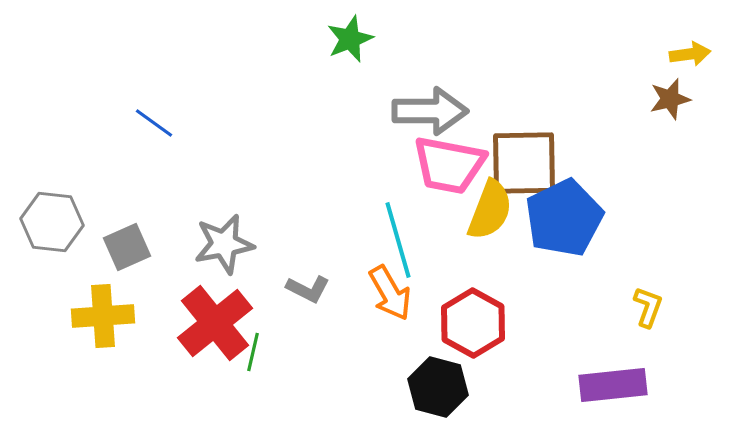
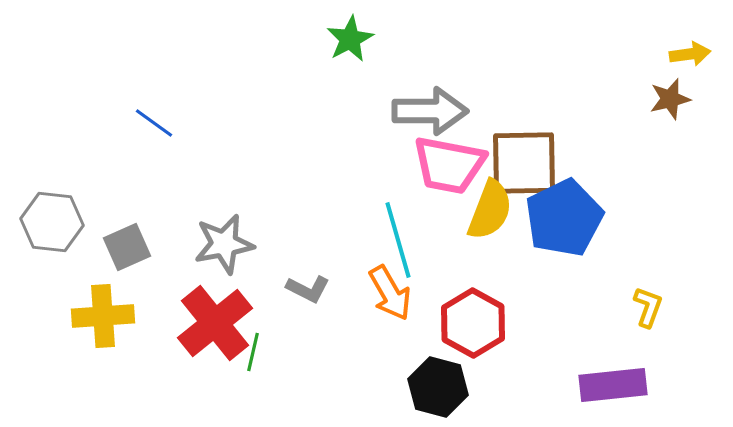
green star: rotated 6 degrees counterclockwise
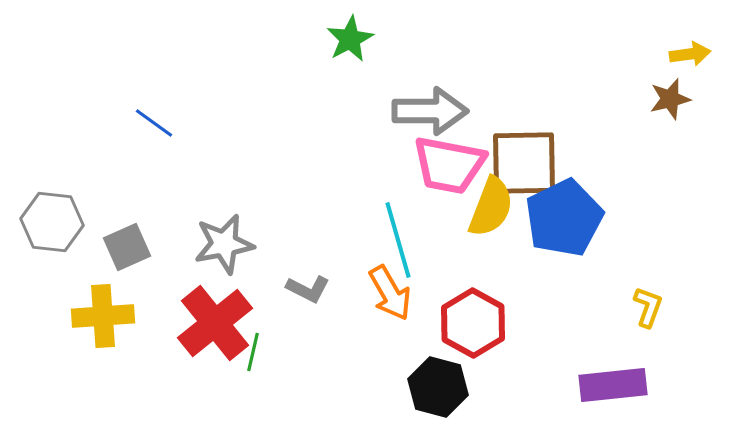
yellow semicircle: moved 1 px right, 3 px up
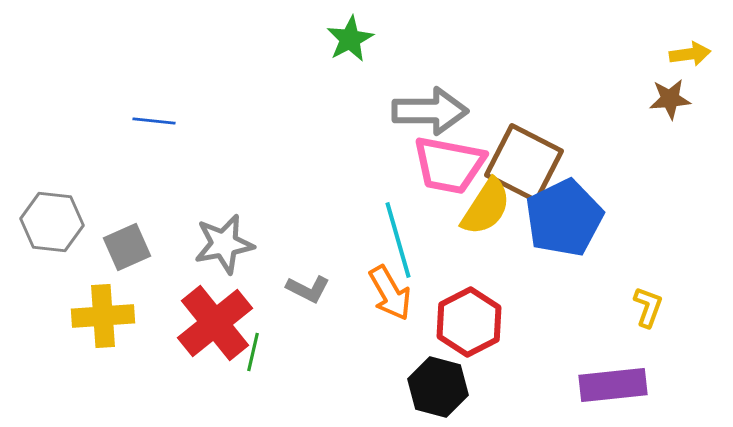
brown star: rotated 9 degrees clockwise
blue line: moved 2 px up; rotated 30 degrees counterclockwise
brown square: rotated 28 degrees clockwise
yellow semicircle: moved 5 px left; rotated 12 degrees clockwise
red hexagon: moved 4 px left, 1 px up; rotated 4 degrees clockwise
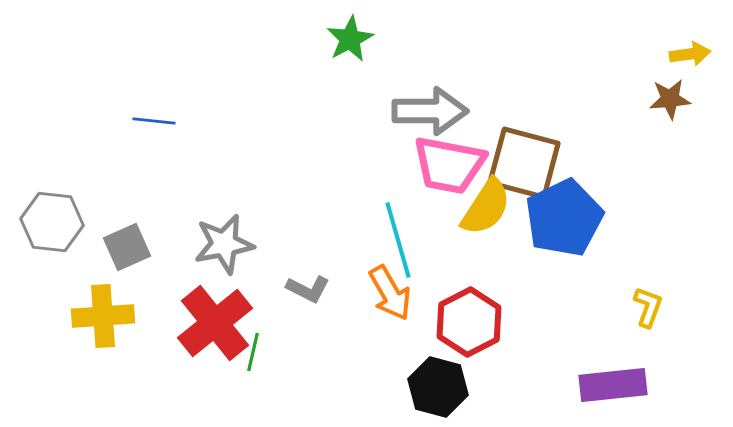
brown square: rotated 12 degrees counterclockwise
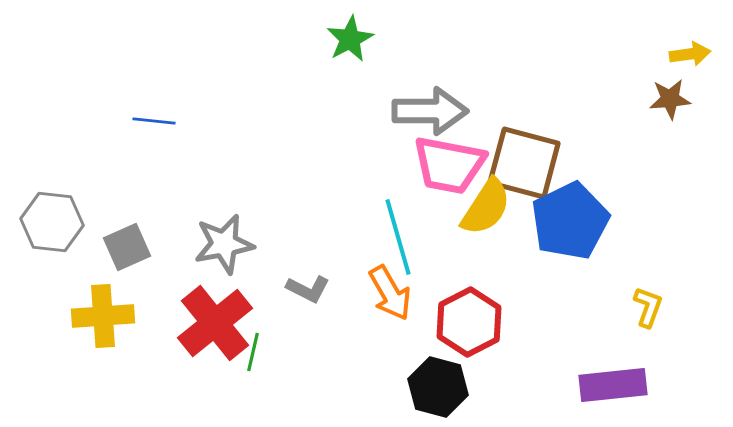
blue pentagon: moved 6 px right, 3 px down
cyan line: moved 3 px up
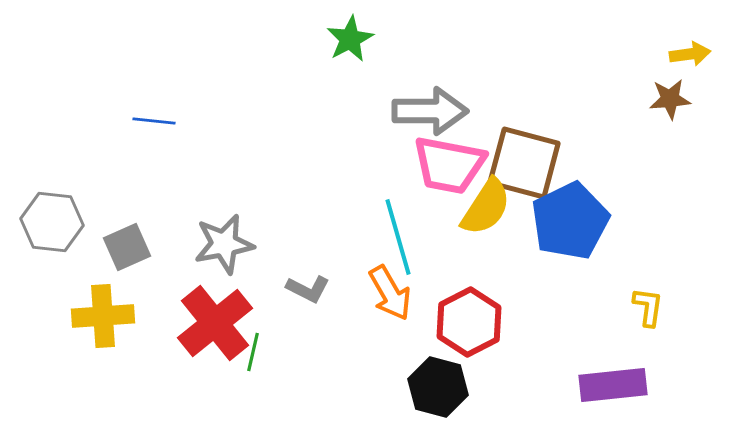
yellow L-shape: rotated 12 degrees counterclockwise
